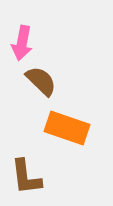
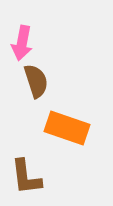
brown semicircle: moved 5 px left; rotated 28 degrees clockwise
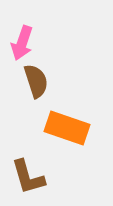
pink arrow: rotated 8 degrees clockwise
brown L-shape: moved 2 px right; rotated 9 degrees counterclockwise
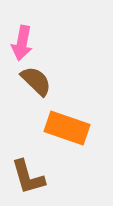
pink arrow: rotated 8 degrees counterclockwise
brown semicircle: rotated 28 degrees counterclockwise
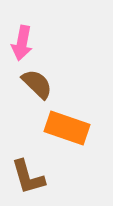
brown semicircle: moved 1 px right, 3 px down
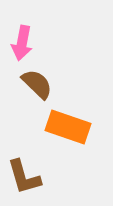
orange rectangle: moved 1 px right, 1 px up
brown L-shape: moved 4 px left
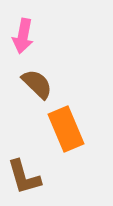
pink arrow: moved 1 px right, 7 px up
orange rectangle: moved 2 px left, 2 px down; rotated 48 degrees clockwise
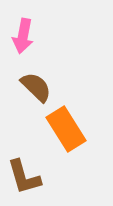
brown semicircle: moved 1 px left, 3 px down
orange rectangle: rotated 9 degrees counterclockwise
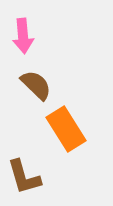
pink arrow: rotated 16 degrees counterclockwise
brown semicircle: moved 2 px up
